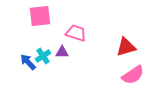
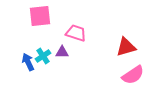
blue arrow: rotated 18 degrees clockwise
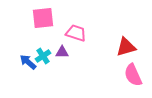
pink square: moved 3 px right, 2 px down
blue arrow: rotated 24 degrees counterclockwise
pink semicircle: rotated 100 degrees clockwise
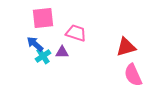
blue arrow: moved 7 px right, 18 px up
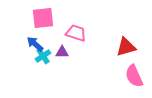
pink semicircle: moved 1 px right, 1 px down
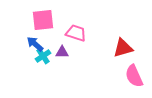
pink square: moved 2 px down
red triangle: moved 3 px left, 1 px down
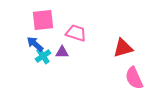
pink semicircle: moved 2 px down
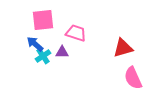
pink semicircle: moved 1 px left
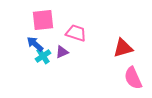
purple triangle: rotated 24 degrees counterclockwise
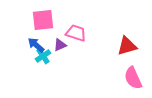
blue arrow: moved 1 px right, 1 px down
red triangle: moved 4 px right, 2 px up
purple triangle: moved 2 px left, 7 px up
